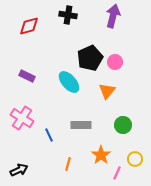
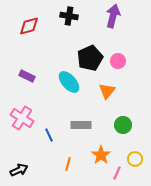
black cross: moved 1 px right, 1 px down
pink circle: moved 3 px right, 1 px up
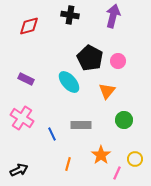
black cross: moved 1 px right, 1 px up
black pentagon: rotated 20 degrees counterclockwise
purple rectangle: moved 1 px left, 3 px down
green circle: moved 1 px right, 5 px up
blue line: moved 3 px right, 1 px up
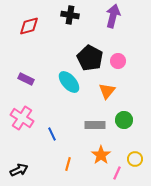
gray rectangle: moved 14 px right
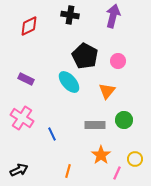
red diamond: rotated 10 degrees counterclockwise
black pentagon: moved 5 px left, 2 px up
orange line: moved 7 px down
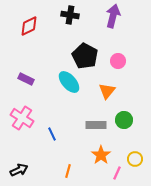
gray rectangle: moved 1 px right
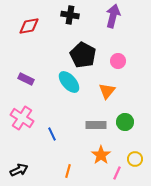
red diamond: rotated 15 degrees clockwise
black pentagon: moved 2 px left, 1 px up
green circle: moved 1 px right, 2 px down
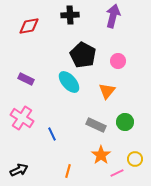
black cross: rotated 12 degrees counterclockwise
gray rectangle: rotated 24 degrees clockwise
pink line: rotated 40 degrees clockwise
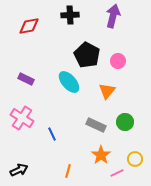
black pentagon: moved 4 px right
